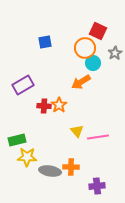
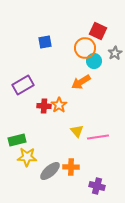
cyan circle: moved 1 px right, 2 px up
gray ellipse: rotated 50 degrees counterclockwise
purple cross: rotated 21 degrees clockwise
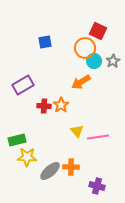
gray star: moved 2 px left, 8 px down
orange star: moved 2 px right
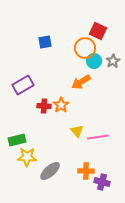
orange cross: moved 15 px right, 4 px down
purple cross: moved 5 px right, 4 px up
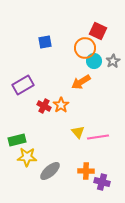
red cross: rotated 24 degrees clockwise
yellow triangle: moved 1 px right, 1 px down
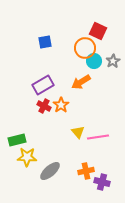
purple rectangle: moved 20 px right
orange cross: rotated 14 degrees counterclockwise
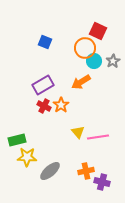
blue square: rotated 32 degrees clockwise
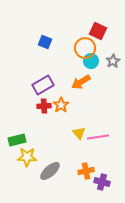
cyan circle: moved 3 px left
red cross: rotated 32 degrees counterclockwise
yellow triangle: moved 1 px right, 1 px down
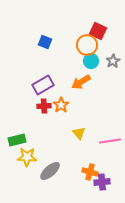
orange circle: moved 2 px right, 3 px up
pink line: moved 12 px right, 4 px down
orange cross: moved 4 px right, 1 px down; rotated 28 degrees clockwise
purple cross: rotated 21 degrees counterclockwise
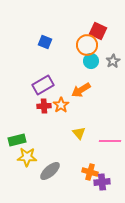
orange arrow: moved 8 px down
pink line: rotated 10 degrees clockwise
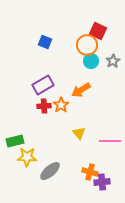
green rectangle: moved 2 px left, 1 px down
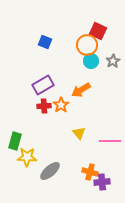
green rectangle: rotated 60 degrees counterclockwise
